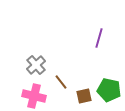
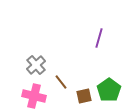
green pentagon: rotated 25 degrees clockwise
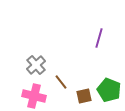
green pentagon: rotated 15 degrees counterclockwise
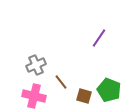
purple line: rotated 18 degrees clockwise
gray cross: rotated 18 degrees clockwise
brown square: rotated 28 degrees clockwise
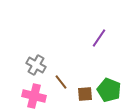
gray cross: rotated 36 degrees counterclockwise
brown square: moved 1 px right, 2 px up; rotated 21 degrees counterclockwise
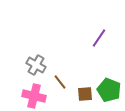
brown line: moved 1 px left
